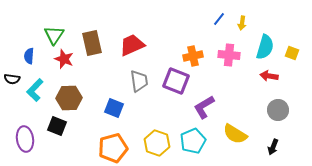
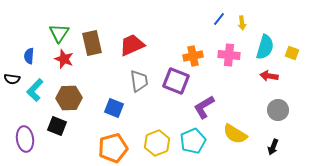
yellow arrow: rotated 16 degrees counterclockwise
green triangle: moved 5 px right, 2 px up
yellow hexagon: rotated 20 degrees clockwise
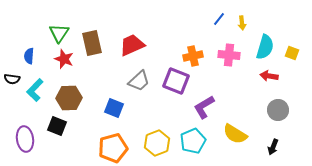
gray trapezoid: rotated 55 degrees clockwise
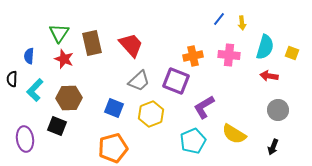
red trapezoid: moved 1 px left; rotated 72 degrees clockwise
black semicircle: rotated 84 degrees clockwise
yellow semicircle: moved 1 px left
yellow hexagon: moved 6 px left, 29 px up
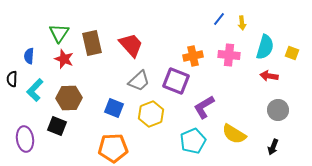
orange pentagon: rotated 12 degrees clockwise
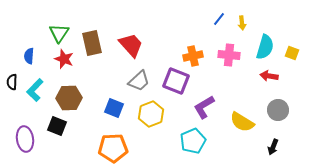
black semicircle: moved 3 px down
yellow semicircle: moved 8 px right, 12 px up
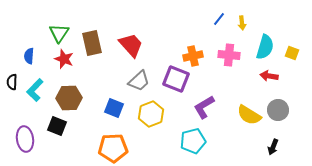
purple square: moved 2 px up
yellow semicircle: moved 7 px right, 7 px up
cyan pentagon: rotated 10 degrees clockwise
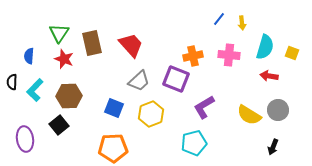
brown hexagon: moved 2 px up
black square: moved 2 px right, 1 px up; rotated 30 degrees clockwise
cyan pentagon: moved 1 px right, 2 px down
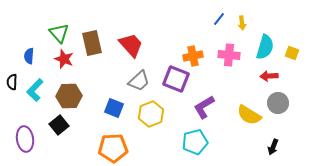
green triangle: rotated 15 degrees counterclockwise
red arrow: rotated 12 degrees counterclockwise
gray circle: moved 7 px up
cyan pentagon: moved 1 px right, 1 px up
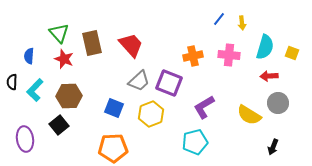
purple square: moved 7 px left, 4 px down
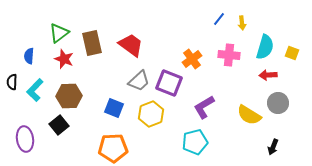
green triangle: rotated 35 degrees clockwise
red trapezoid: rotated 12 degrees counterclockwise
orange cross: moved 1 px left, 3 px down; rotated 24 degrees counterclockwise
red arrow: moved 1 px left, 1 px up
